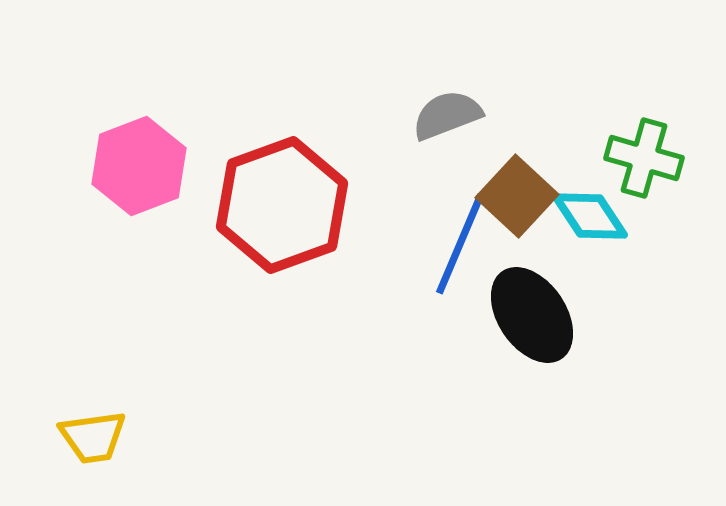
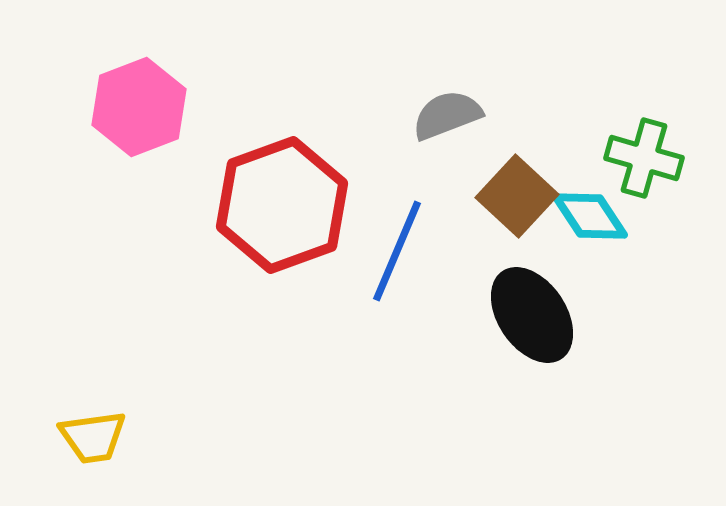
pink hexagon: moved 59 px up
blue line: moved 63 px left, 7 px down
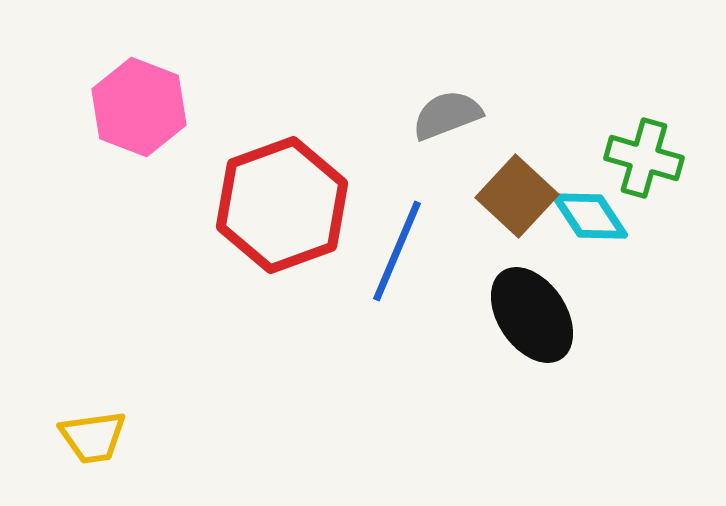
pink hexagon: rotated 18 degrees counterclockwise
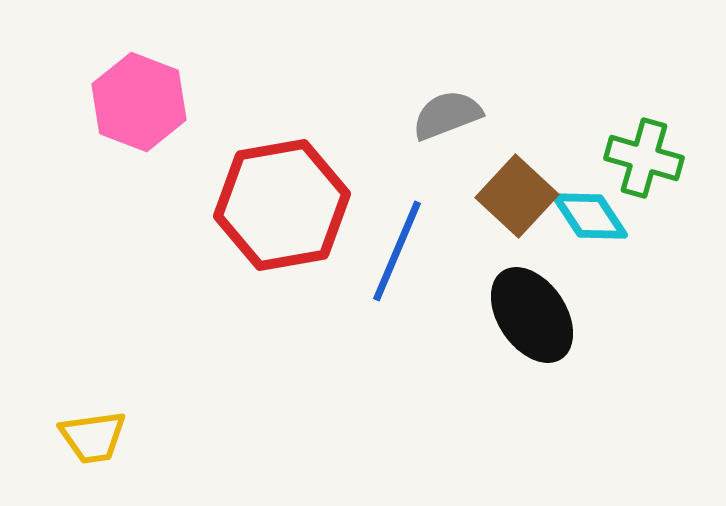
pink hexagon: moved 5 px up
red hexagon: rotated 10 degrees clockwise
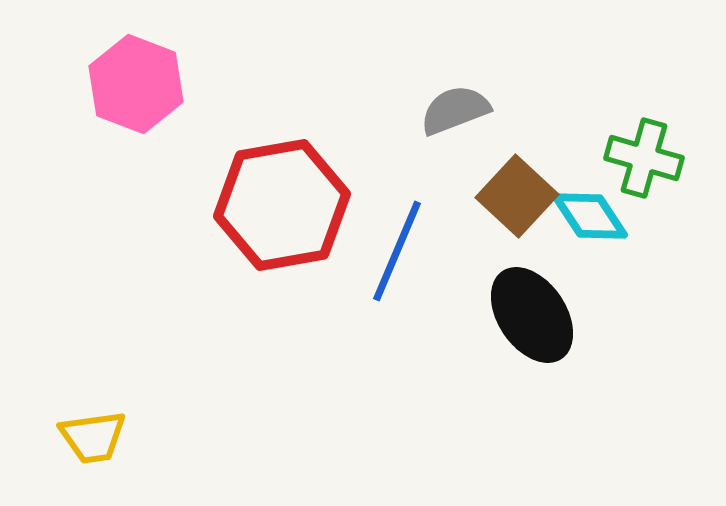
pink hexagon: moved 3 px left, 18 px up
gray semicircle: moved 8 px right, 5 px up
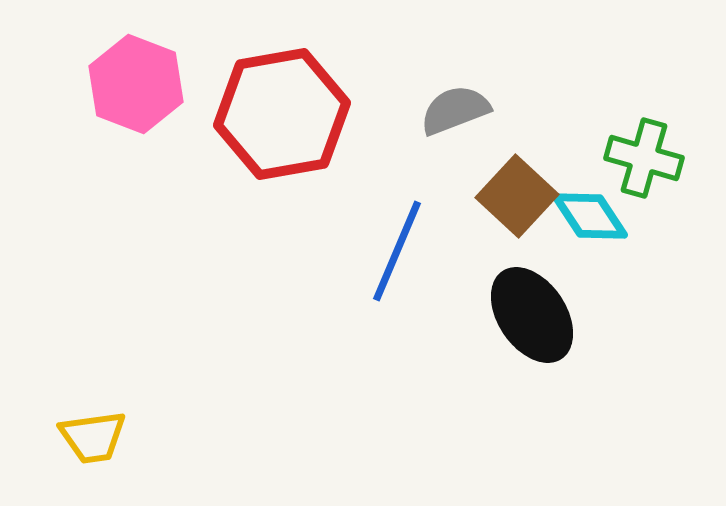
red hexagon: moved 91 px up
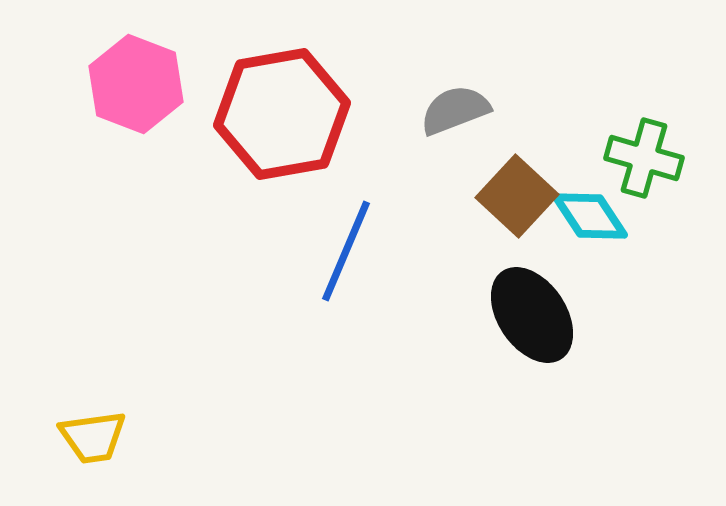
blue line: moved 51 px left
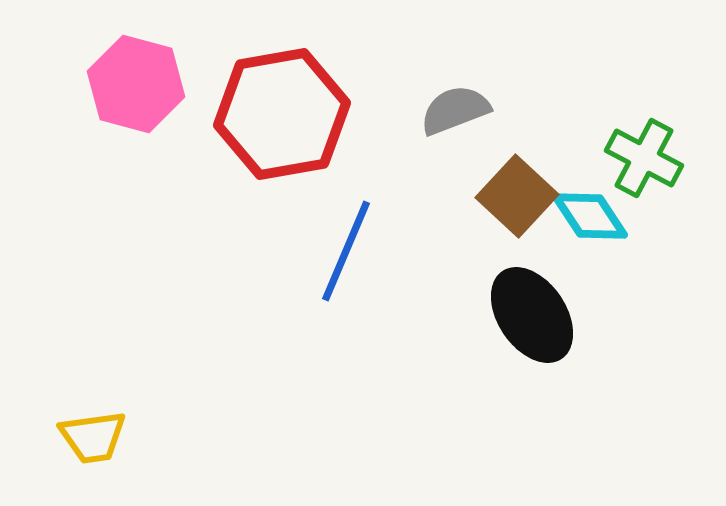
pink hexagon: rotated 6 degrees counterclockwise
green cross: rotated 12 degrees clockwise
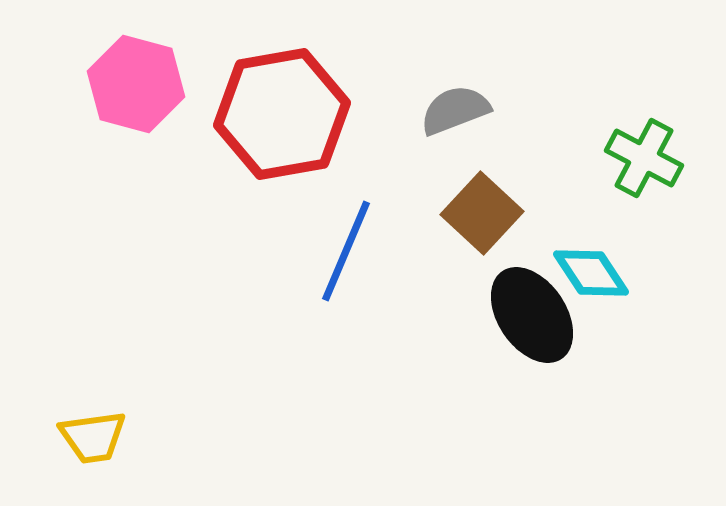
brown square: moved 35 px left, 17 px down
cyan diamond: moved 1 px right, 57 px down
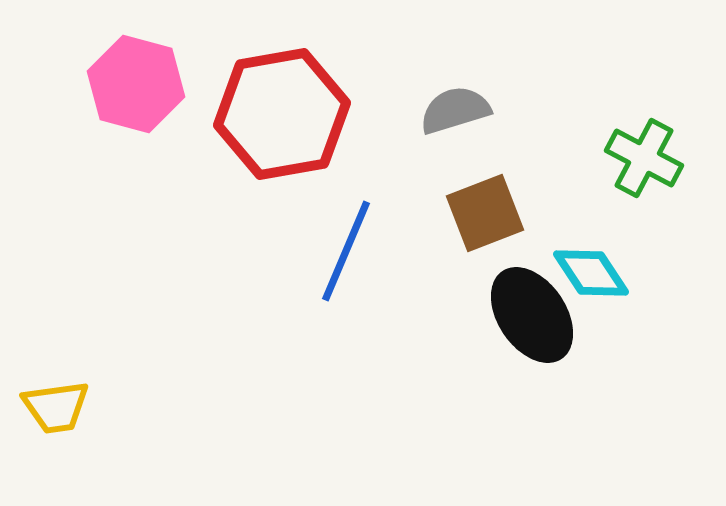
gray semicircle: rotated 4 degrees clockwise
brown square: moved 3 px right; rotated 26 degrees clockwise
yellow trapezoid: moved 37 px left, 30 px up
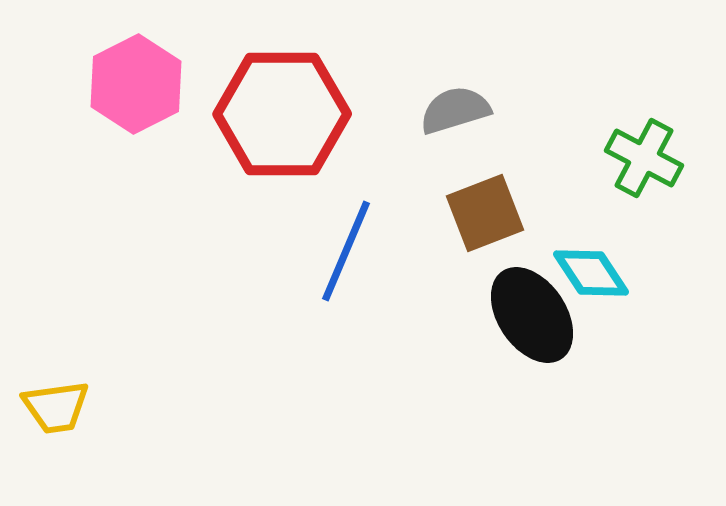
pink hexagon: rotated 18 degrees clockwise
red hexagon: rotated 10 degrees clockwise
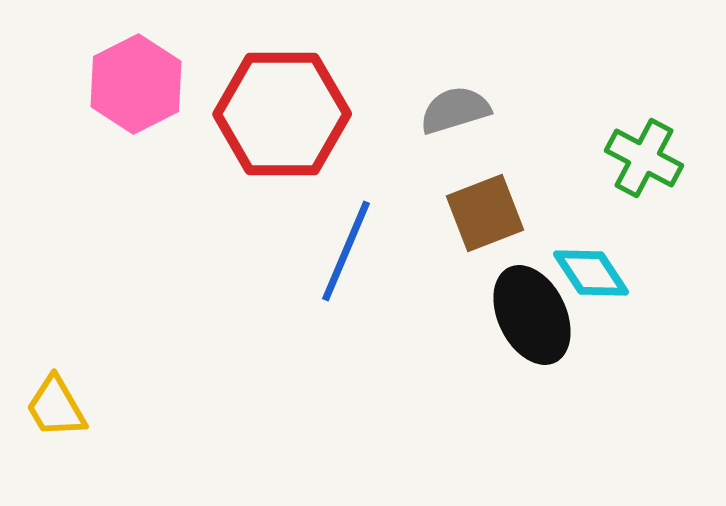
black ellipse: rotated 8 degrees clockwise
yellow trapezoid: rotated 68 degrees clockwise
